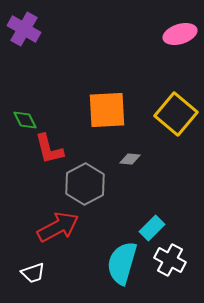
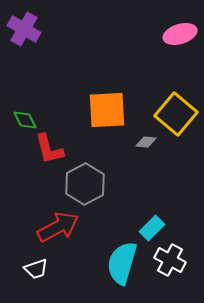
gray diamond: moved 16 px right, 17 px up
white trapezoid: moved 3 px right, 4 px up
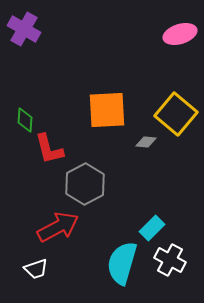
green diamond: rotated 30 degrees clockwise
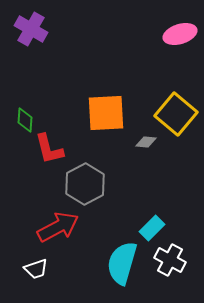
purple cross: moved 7 px right
orange square: moved 1 px left, 3 px down
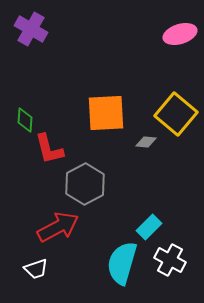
cyan rectangle: moved 3 px left, 1 px up
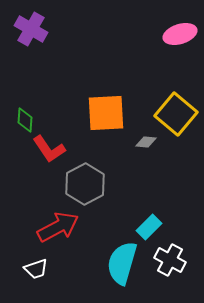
red L-shape: rotated 20 degrees counterclockwise
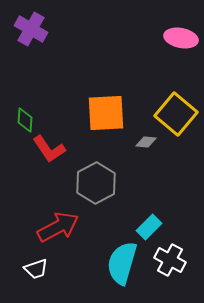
pink ellipse: moved 1 px right, 4 px down; rotated 28 degrees clockwise
gray hexagon: moved 11 px right, 1 px up
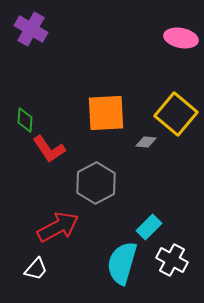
white cross: moved 2 px right
white trapezoid: rotated 30 degrees counterclockwise
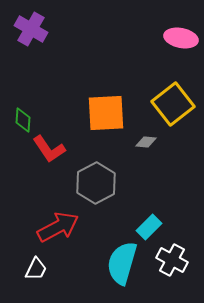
yellow square: moved 3 px left, 10 px up; rotated 12 degrees clockwise
green diamond: moved 2 px left
white trapezoid: rotated 15 degrees counterclockwise
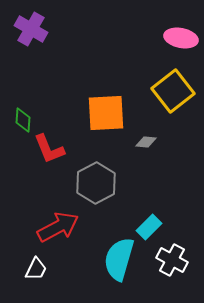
yellow square: moved 13 px up
red L-shape: rotated 12 degrees clockwise
cyan semicircle: moved 3 px left, 4 px up
